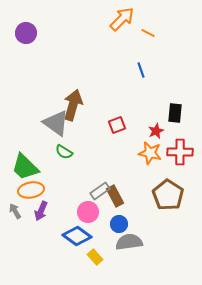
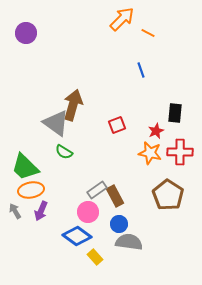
gray rectangle: moved 3 px left, 1 px up
gray semicircle: rotated 16 degrees clockwise
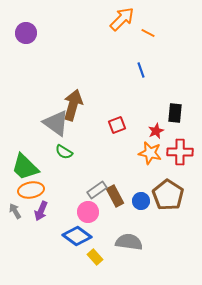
blue circle: moved 22 px right, 23 px up
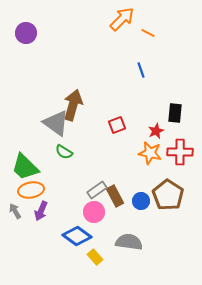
pink circle: moved 6 px right
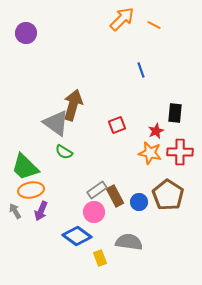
orange line: moved 6 px right, 8 px up
blue circle: moved 2 px left, 1 px down
yellow rectangle: moved 5 px right, 1 px down; rotated 21 degrees clockwise
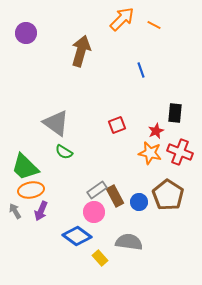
brown arrow: moved 8 px right, 54 px up
red cross: rotated 20 degrees clockwise
yellow rectangle: rotated 21 degrees counterclockwise
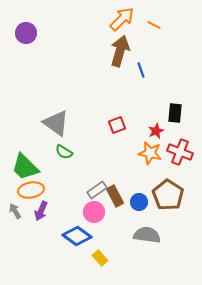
brown arrow: moved 39 px right
gray semicircle: moved 18 px right, 7 px up
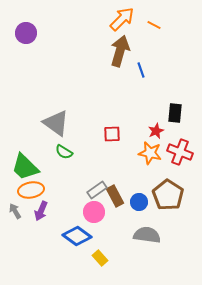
red square: moved 5 px left, 9 px down; rotated 18 degrees clockwise
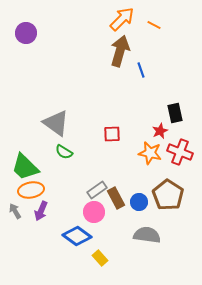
black rectangle: rotated 18 degrees counterclockwise
red star: moved 4 px right
brown rectangle: moved 1 px right, 2 px down
